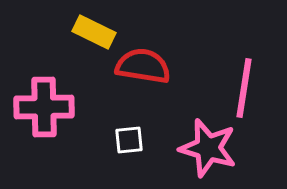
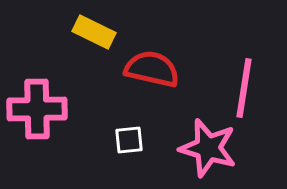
red semicircle: moved 9 px right, 3 px down; rotated 4 degrees clockwise
pink cross: moved 7 px left, 2 px down
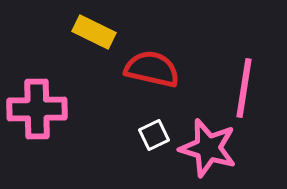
white square: moved 25 px right, 5 px up; rotated 20 degrees counterclockwise
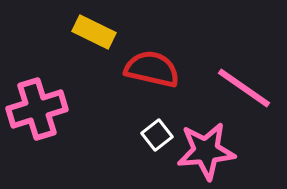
pink line: rotated 64 degrees counterclockwise
pink cross: rotated 16 degrees counterclockwise
white square: moved 3 px right; rotated 12 degrees counterclockwise
pink star: moved 2 px left, 3 px down; rotated 22 degrees counterclockwise
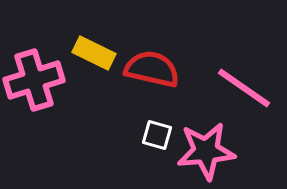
yellow rectangle: moved 21 px down
pink cross: moved 3 px left, 29 px up
white square: rotated 36 degrees counterclockwise
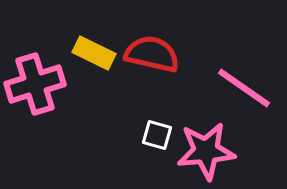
red semicircle: moved 15 px up
pink cross: moved 1 px right, 4 px down
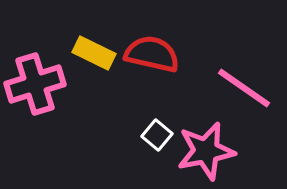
white square: rotated 24 degrees clockwise
pink star: rotated 6 degrees counterclockwise
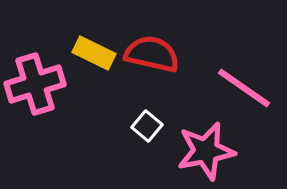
white square: moved 10 px left, 9 px up
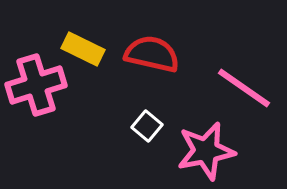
yellow rectangle: moved 11 px left, 4 px up
pink cross: moved 1 px right, 1 px down
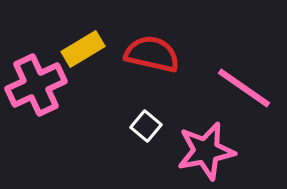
yellow rectangle: rotated 57 degrees counterclockwise
pink cross: rotated 8 degrees counterclockwise
white square: moved 1 px left
